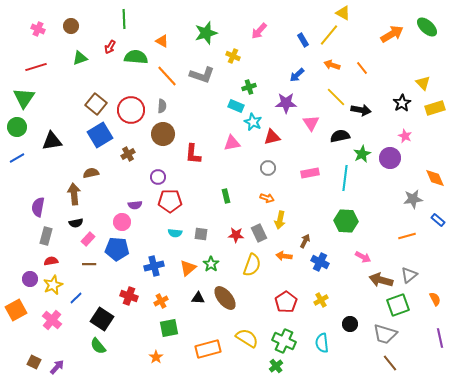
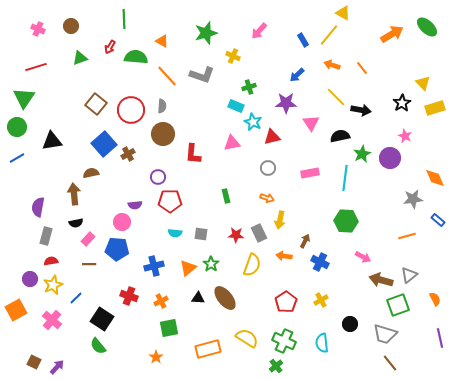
blue square at (100, 135): moved 4 px right, 9 px down; rotated 10 degrees counterclockwise
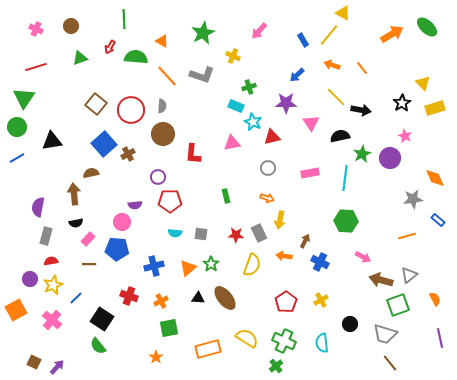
pink cross at (38, 29): moved 2 px left
green star at (206, 33): moved 3 px left; rotated 10 degrees counterclockwise
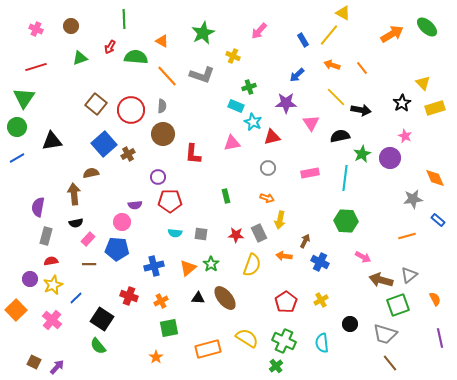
orange square at (16, 310): rotated 15 degrees counterclockwise
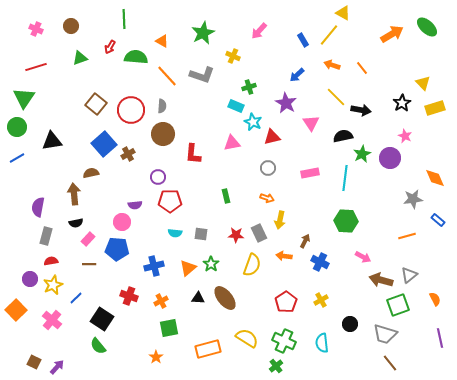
purple star at (286, 103): rotated 30 degrees clockwise
black semicircle at (340, 136): moved 3 px right
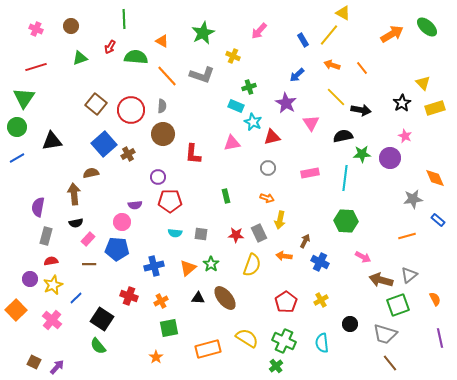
green star at (362, 154): rotated 24 degrees clockwise
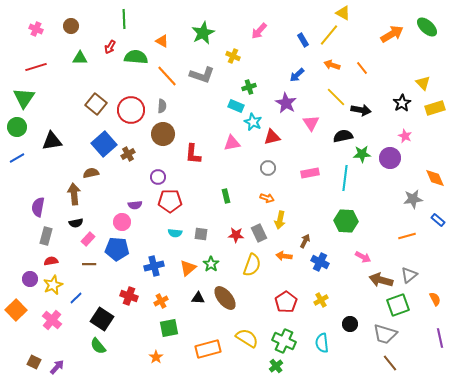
green triangle at (80, 58): rotated 21 degrees clockwise
